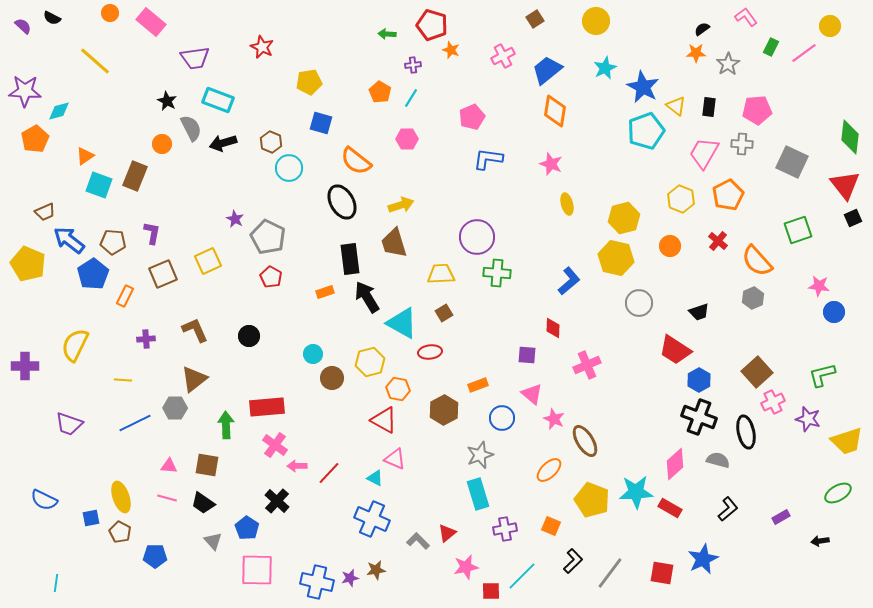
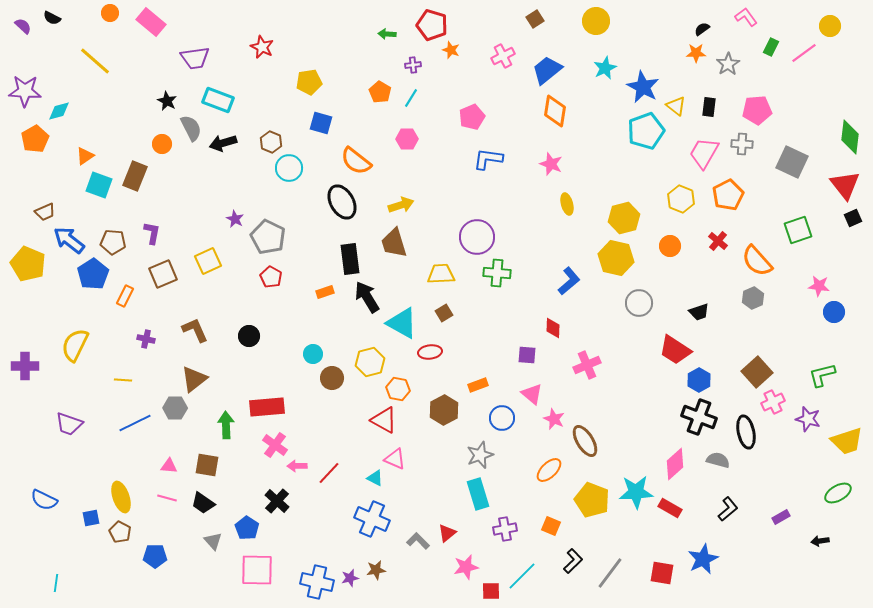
purple cross at (146, 339): rotated 18 degrees clockwise
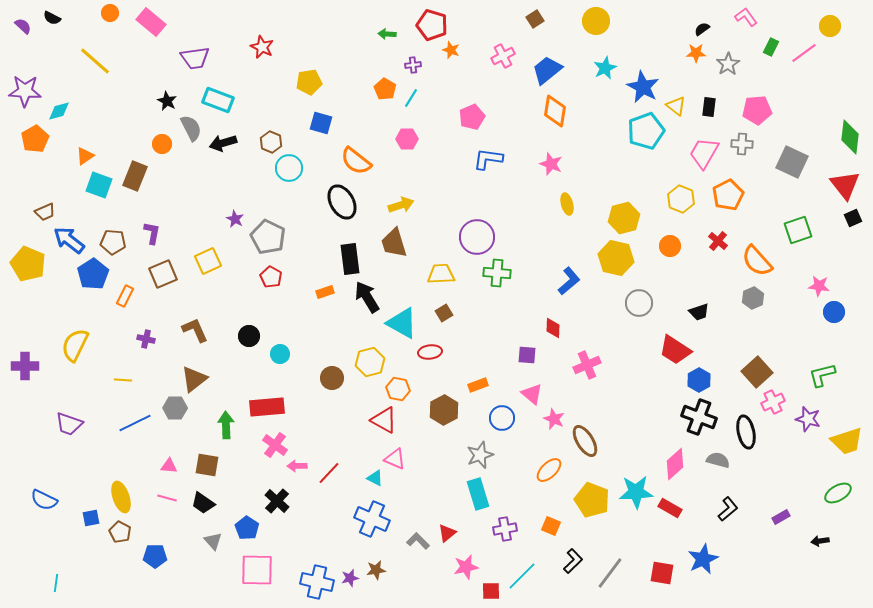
orange pentagon at (380, 92): moved 5 px right, 3 px up
cyan circle at (313, 354): moved 33 px left
